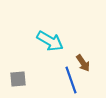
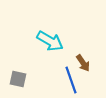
gray square: rotated 18 degrees clockwise
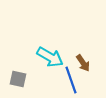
cyan arrow: moved 16 px down
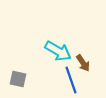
cyan arrow: moved 8 px right, 6 px up
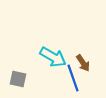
cyan arrow: moved 5 px left, 6 px down
blue line: moved 2 px right, 2 px up
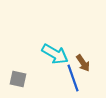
cyan arrow: moved 2 px right, 3 px up
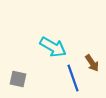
cyan arrow: moved 2 px left, 7 px up
brown arrow: moved 9 px right
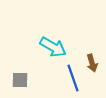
brown arrow: rotated 18 degrees clockwise
gray square: moved 2 px right, 1 px down; rotated 12 degrees counterclockwise
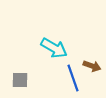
cyan arrow: moved 1 px right, 1 px down
brown arrow: moved 3 px down; rotated 54 degrees counterclockwise
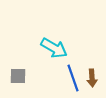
brown arrow: moved 12 px down; rotated 66 degrees clockwise
gray square: moved 2 px left, 4 px up
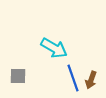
brown arrow: moved 1 px left, 2 px down; rotated 24 degrees clockwise
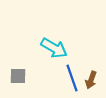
blue line: moved 1 px left
